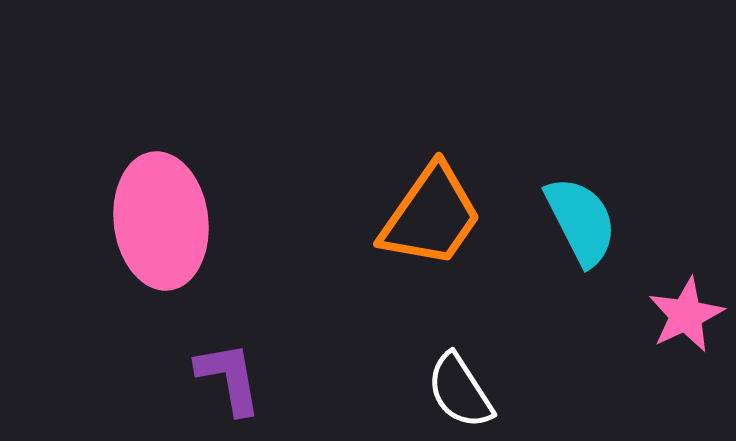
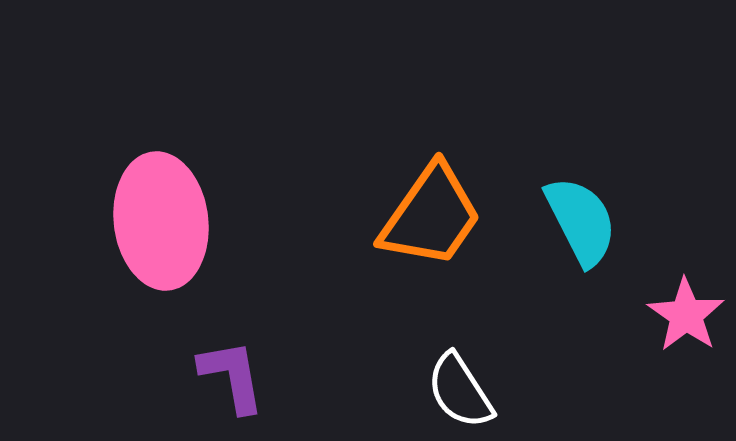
pink star: rotated 12 degrees counterclockwise
purple L-shape: moved 3 px right, 2 px up
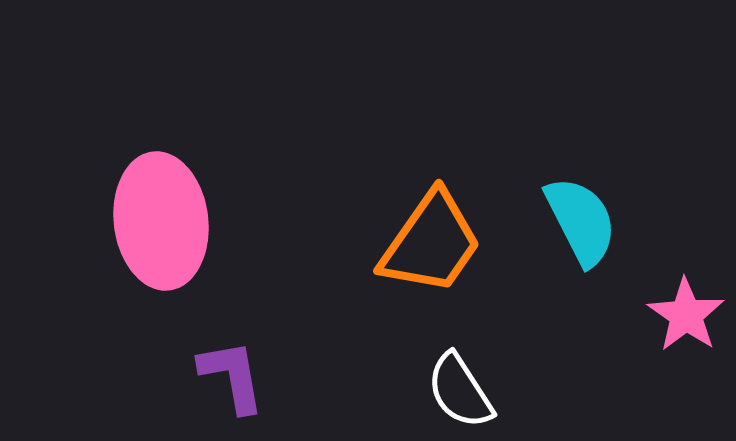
orange trapezoid: moved 27 px down
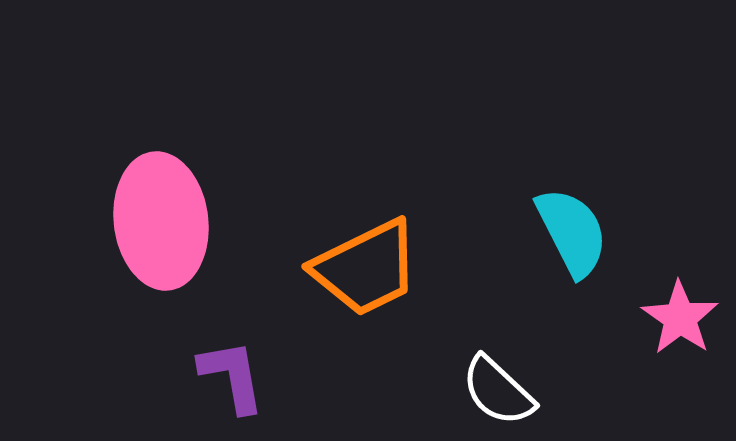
cyan semicircle: moved 9 px left, 11 px down
orange trapezoid: moved 65 px left, 25 px down; rotated 29 degrees clockwise
pink star: moved 6 px left, 3 px down
white semicircle: moved 38 px right; rotated 14 degrees counterclockwise
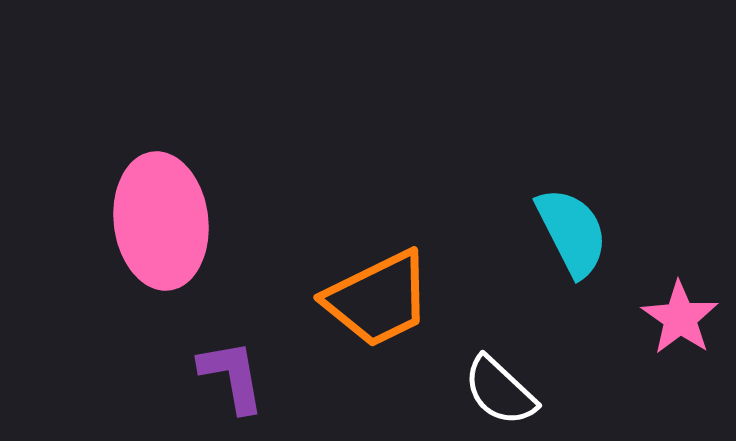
orange trapezoid: moved 12 px right, 31 px down
white semicircle: moved 2 px right
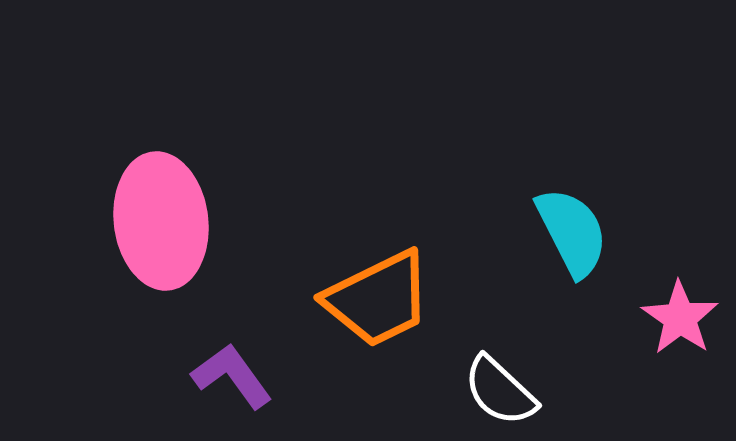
purple L-shape: rotated 26 degrees counterclockwise
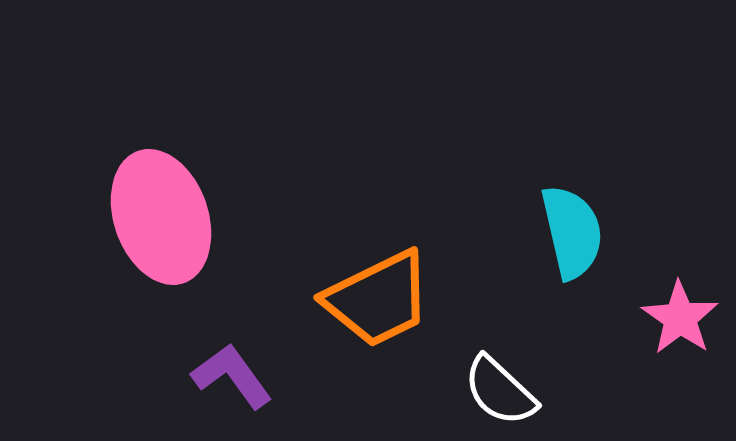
pink ellipse: moved 4 px up; rotated 12 degrees counterclockwise
cyan semicircle: rotated 14 degrees clockwise
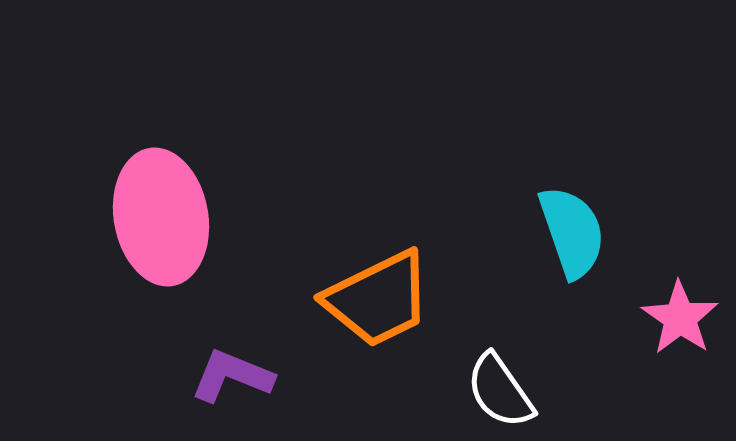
pink ellipse: rotated 9 degrees clockwise
cyan semicircle: rotated 6 degrees counterclockwise
purple L-shape: rotated 32 degrees counterclockwise
white semicircle: rotated 12 degrees clockwise
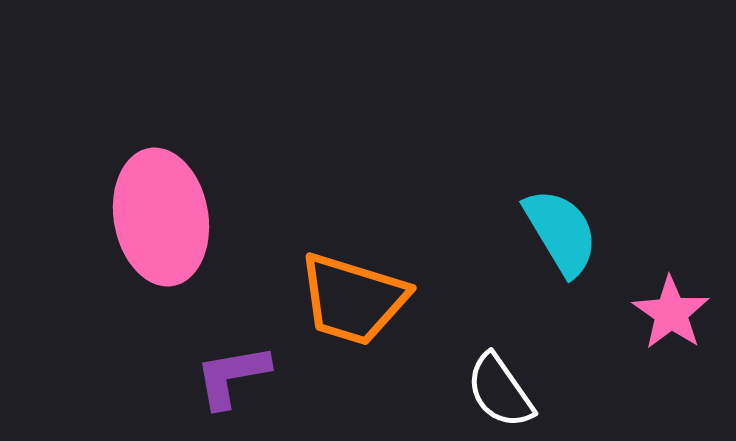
cyan semicircle: moved 11 px left; rotated 12 degrees counterclockwise
orange trapezoid: moved 25 px left; rotated 43 degrees clockwise
pink star: moved 9 px left, 5 px up
purple L-shape: rotated 32 degrees counterclockwise
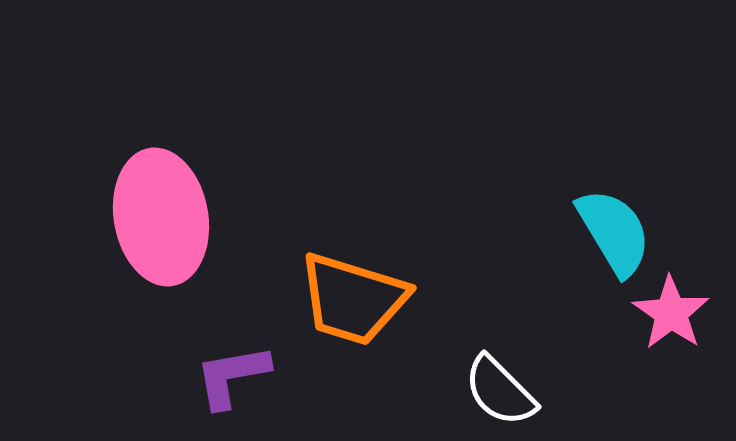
cyan semicircle: moved 53 px right
white semicircle: rotated 10 degrees counterclockwise
